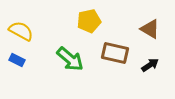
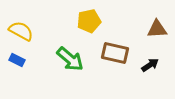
brown triangle: moved 7 px right; rotated 35 degrees counterclockwise
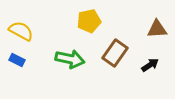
brown rectangle: rotated 68 degrees counterclockwise
green arrow: rotated 28 degrees counterclockwise
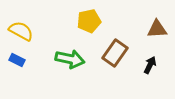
black arrow: rotated 30 degrees counterclockwise
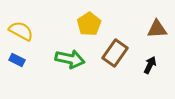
yellow pentagon: moved 3 px down; rotated 20 degrees counterclockwise
